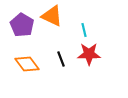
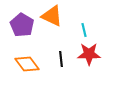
black line: rotated 14 degrees clockwise
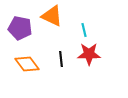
purple pentagon: moved 2 px left, 3 px down; rotated 20 degrees counterclockwise
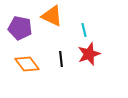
red star: rotated 20 degrees counterclockwise
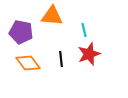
orange triangle: rotated 20 degrees counterclockwise
purple pentagon: moved 1 px right, 4 px down
orange diamond: moved 1 px right, 1 px up
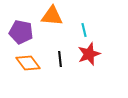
black line: moved 1 px left
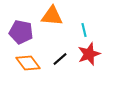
black line: rotated 56 degrees clockwise
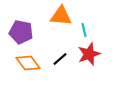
orange triangle: moved 9 px right
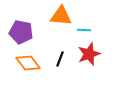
cyan line: rotated 72 degrees counterclockwise
black line: rotated 28 degrees counterclockwise
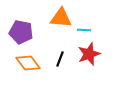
orange triangle: moved 2 px down
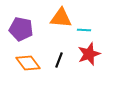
purple pentagon: moved 3 px up
black line: moved 1 px left, 1 px down
